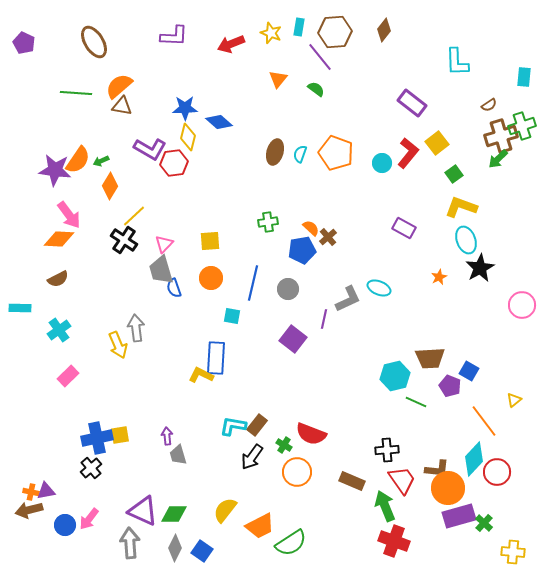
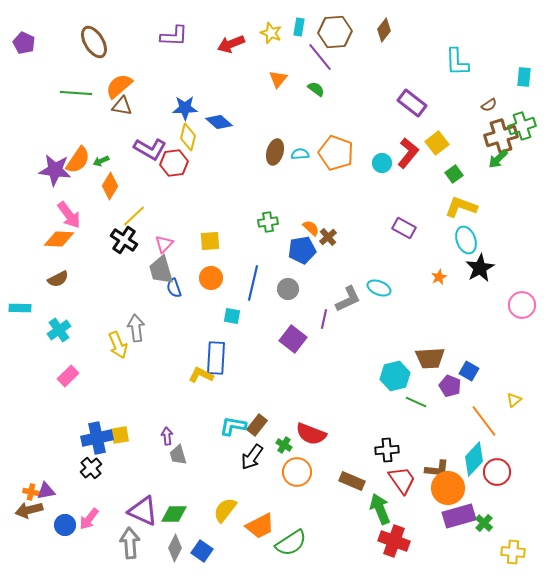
cyan semicircle at (300, 154): rotated 66 degrees clockwise
green arrow at (385, 506): moved 5 px left, 3 px down
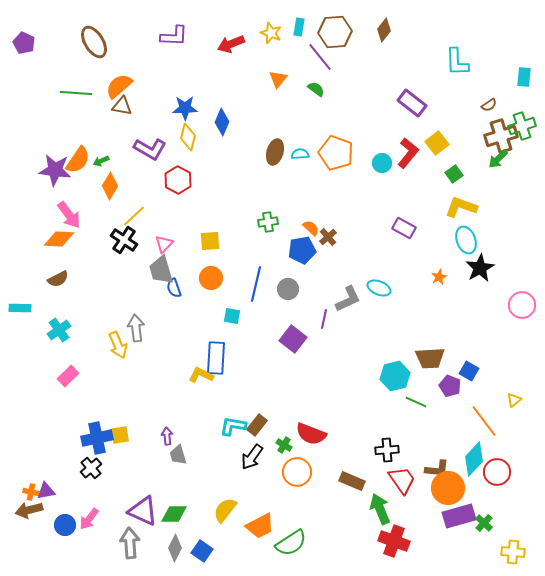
blue diamond at (219, 122): moved 3 px right; rotated 72 degrees clockwise
red hexagon at (174, 163): moved 4 px right, 17 px down; rotated 24 degrees counterclockwise
blue line at (253, 283): moved 3 px right, 1 px down
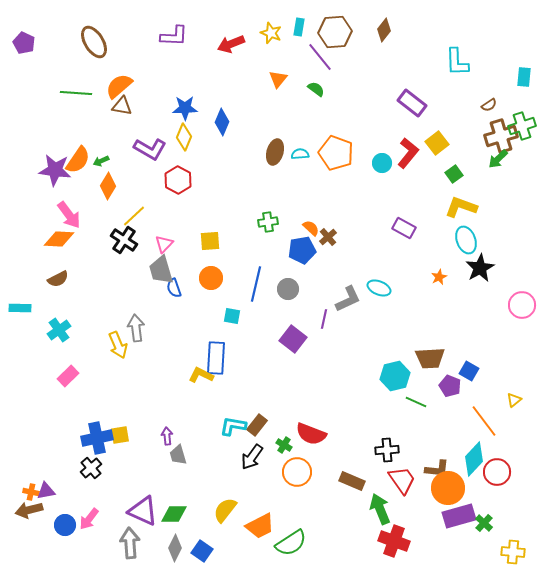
yellow diamond at (188, 137): moved 4 px left; rotated 8 degrees clockwise
orange diamond at (110, 186): moved 2 px left
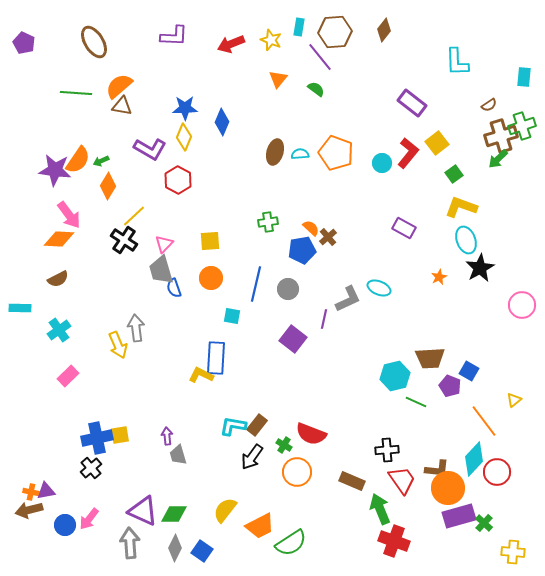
yellow star at (271, 33): moved 7 px down
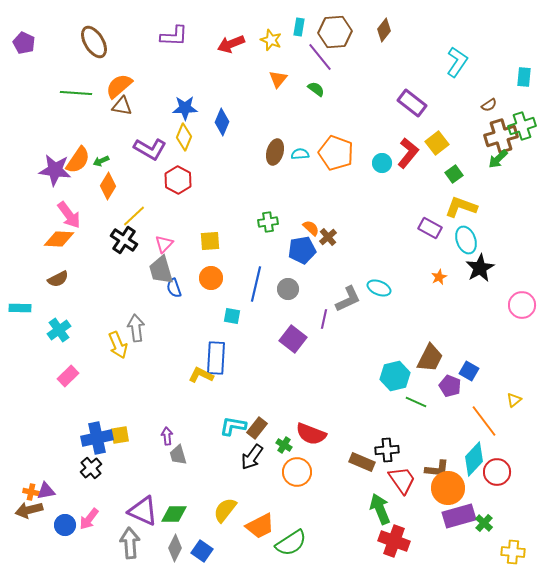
cyan L-shape at (457, 62): rotated 144 degrees counterclockwise
purple rectangle at (404, 228): moved 26 px right
brown trapezoid at (430, 358): rotated 60 degrees counterclockwise
brown rectangle at (257, 425): moved 3 px down
brown rectangle at (352, 481): moved 10 px right, 19 px up
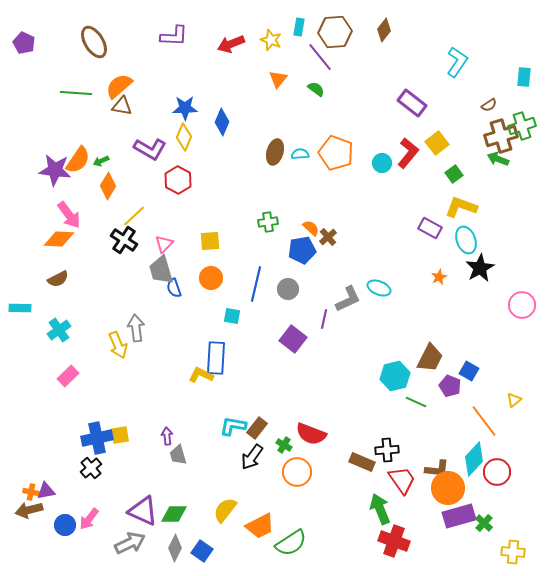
green arrow at (498, 159): rotated 65 degrees clockwise
gray arrow at (130, 543): rotated 68 degrees clockwise
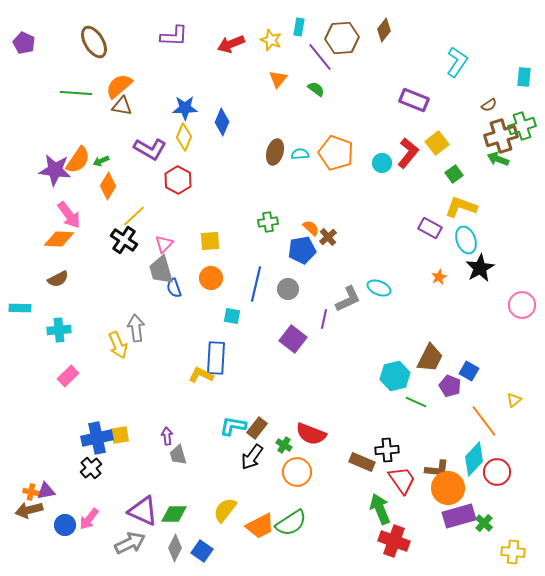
brown hexagon at (335, 32): moved 7 px right, 6 px down
purple rectangle at (412, 103): moved 2 px right, 3 px up; rotated 16 degrees counterclockwise
cyan cross at (59, 330): rotated 30 degrees clockwise
green semicircle at (291, 543): moved 20 px up
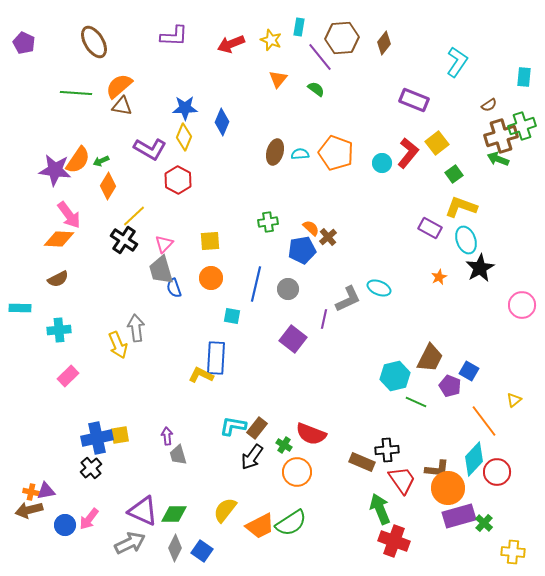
brown diamond at (384, 30): moved 13 px down
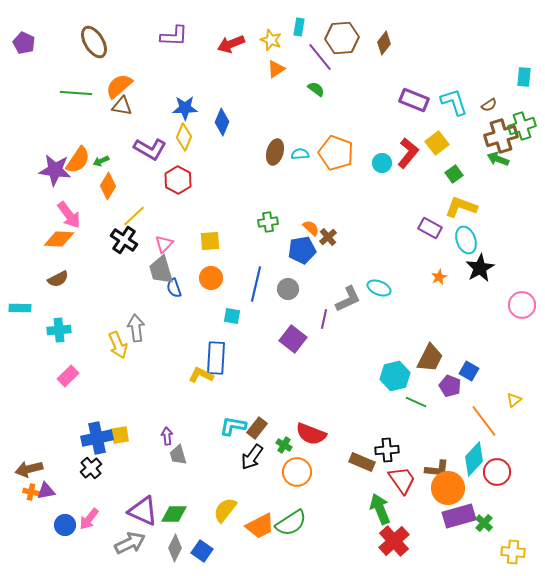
cyan L-shape at (457, 62): moved 3 px left, 40 px down; rotated 52 degrees counterclockwise
orange triangle at (278, 79): moved 2 px left, 10 px up; rotated 18 degrees clockwise
brown arrow at (29, 510): moved 41 px up
red cross at (394, 541): rotated 28 degrees clockwise
